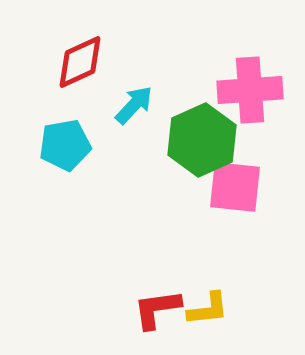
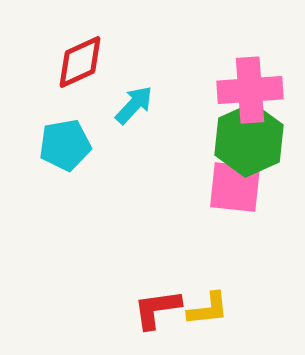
green hexagon: moved 47 px right
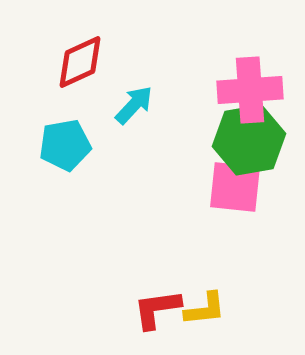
green hexagon: rotated 14 degrees clockwise
yellow L-shape: moved 3 px left
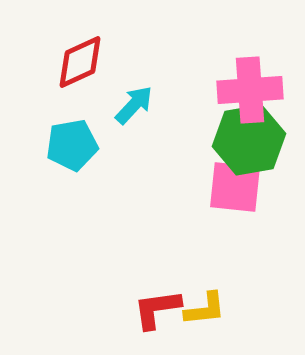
cyan pentagon: moved 7 px right
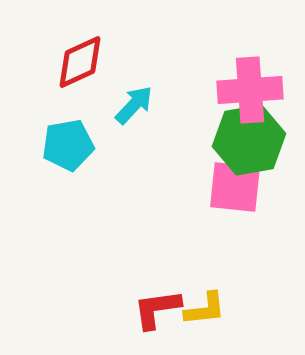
cyan pentagon: moved 4 px left
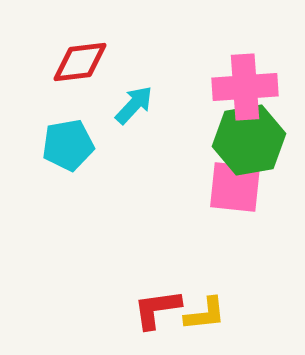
red diamond: rotated 18 degrees clockwise
pink cross: moved 5 px left, 3 px up
yellow L-shape: moved 5 px down
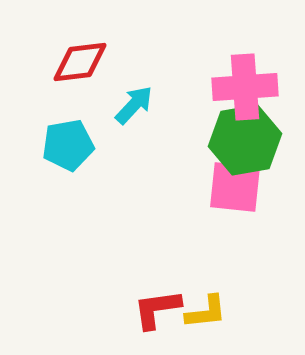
green hexagon: moved 4 px left
yellow L-shape: moved 1 px right, 2 px up
